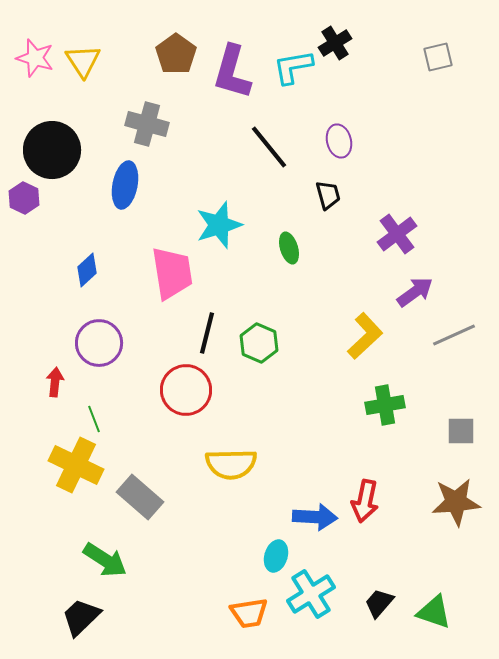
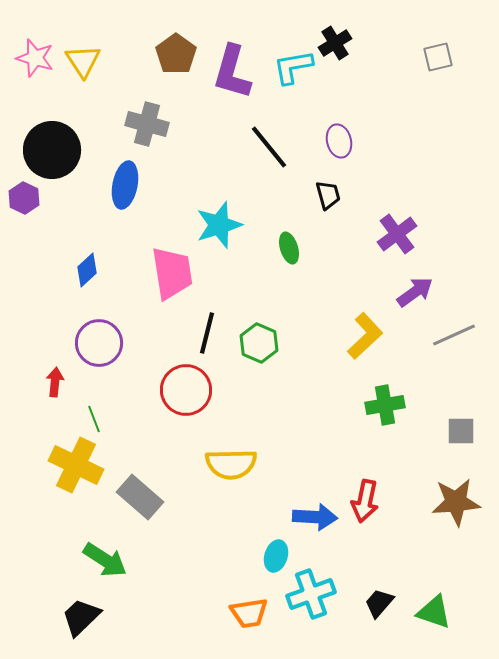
cyan cross at (311, 594): rotated 12 degrees clockwise
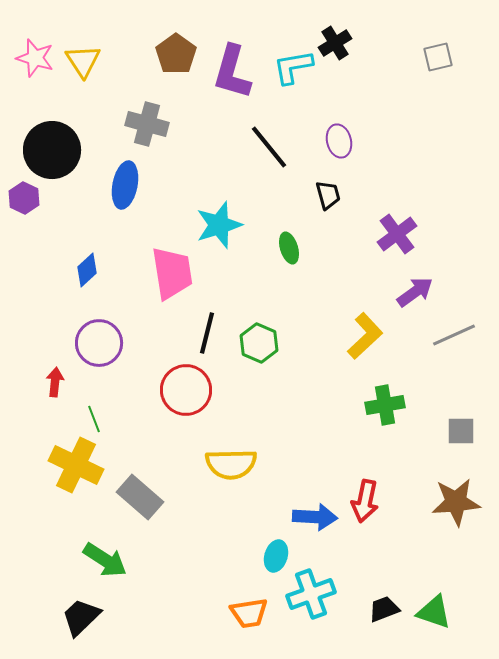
black trapezoid at (379, 603): moved 5 px right, 6 px down; rotated 28 degrees clockwise
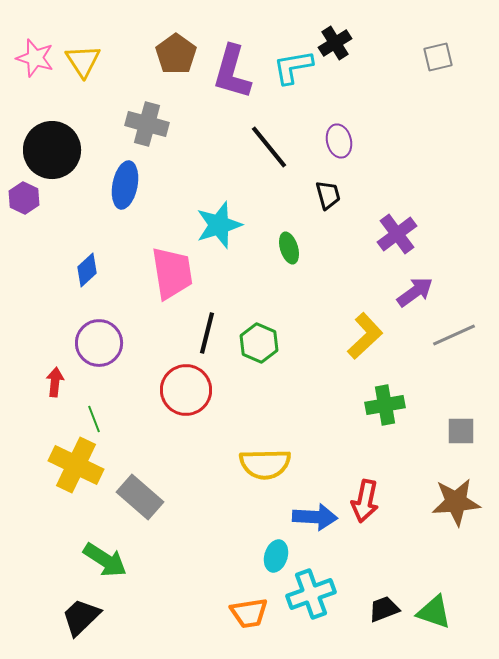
yellow semicircle at (231, 464): moved 34 px right
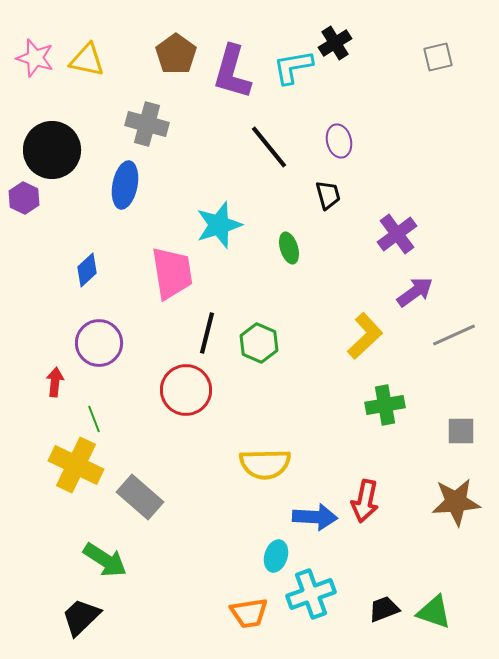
yellow triangle at (83, 61): moved 4 px right, 1 px up; rotated 45 degrees counterclockwise
